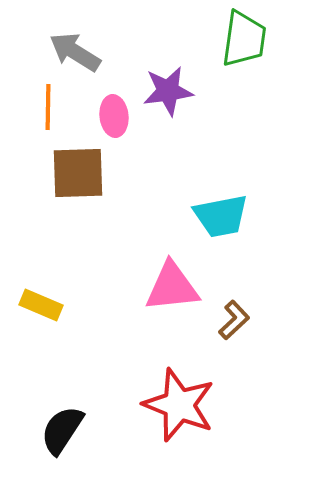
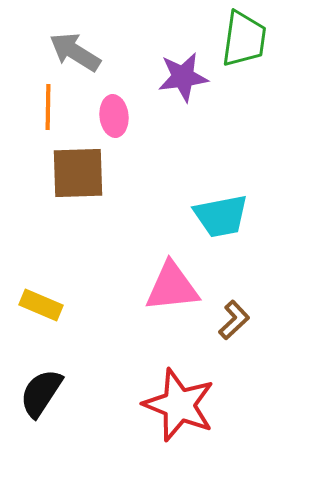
purple star: moved 15 px right, 14 px up
black semicircle: moved 21 px left, 37 px up
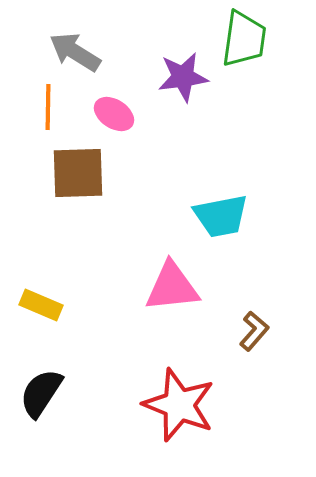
pink ellipse: moved 2 px up; rotated 51 degrees counterclockwise
brown L-shape: moved 20 px right, 11 px down; rotated 6 degrees counterclockwise
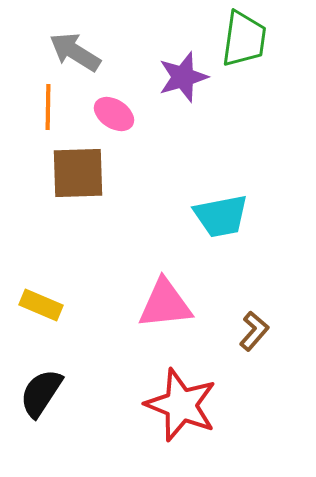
purple star: rotated 9 degrees counterclockwise
pink triangle: moved 7 px left, 17 px down
red star: moved 2 px right
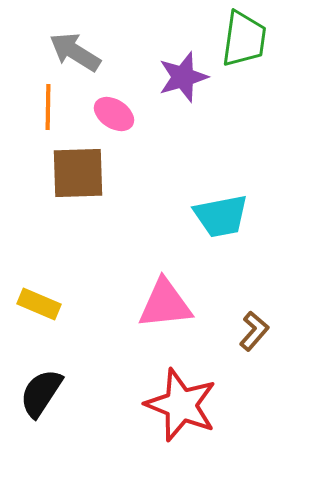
yellow rectangle: moved 2 px left, 1 px up
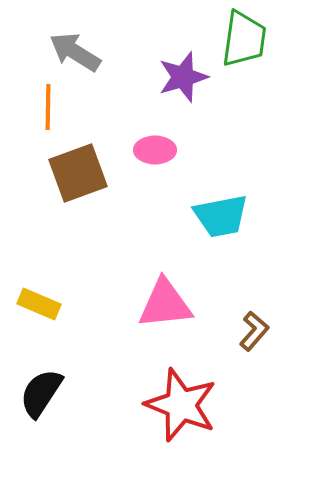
pink ellipse: moved 41 px right, 36 px down; rotated 33 degrees counterclockwise
brown square: rotated 18 degrees counterclockwise
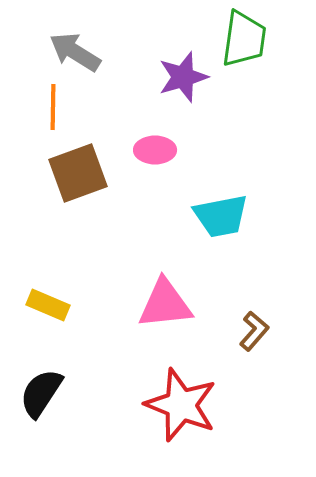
orange line: moved 5 px right
yellow rectangle: moved 9 px right, 1 px down
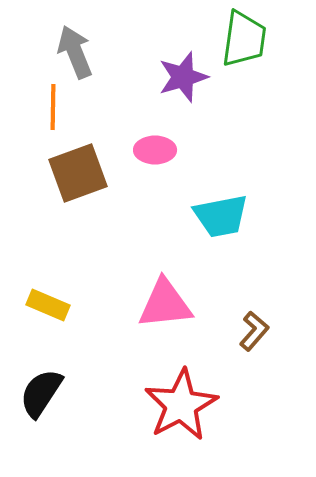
gray arrow: rotated 36 degrees clockwise
red star: rotated 22 degrees clockwise
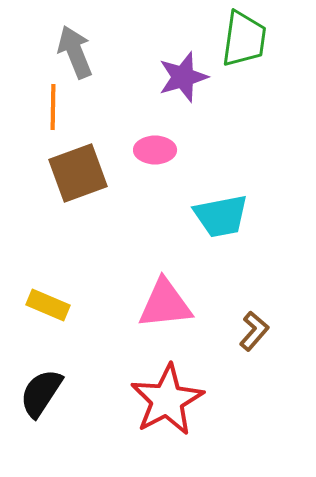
red star: moved 14 px left, 5 px up
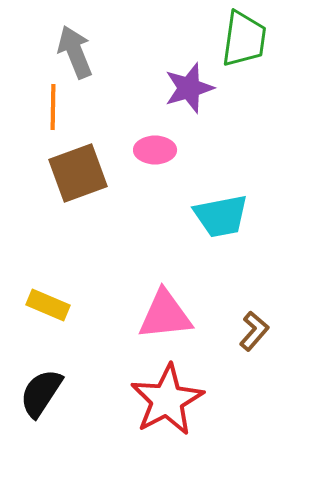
purple star: moved 6 px right, 11 px down
pink triangle: moved 11 px down
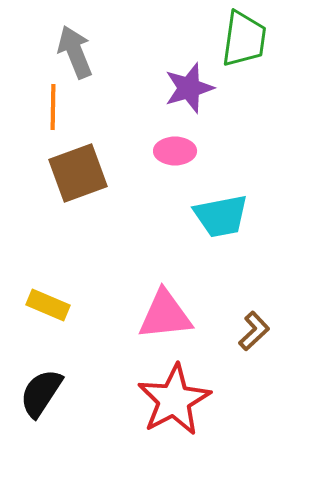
pink ellipse: moved 20 px right, 1 px down
brown L-shape: rotated 6 degrees clockwise
red star: moved 7 px right
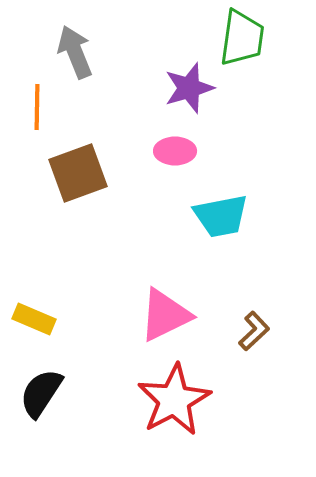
green trapezoid: moved 2 px left, 1 px up
orange line: moved 16 px left
yellow rectangle: moved 14 px left, 14 px down
pink triangle: rotated 20 degrees counterclockwise
